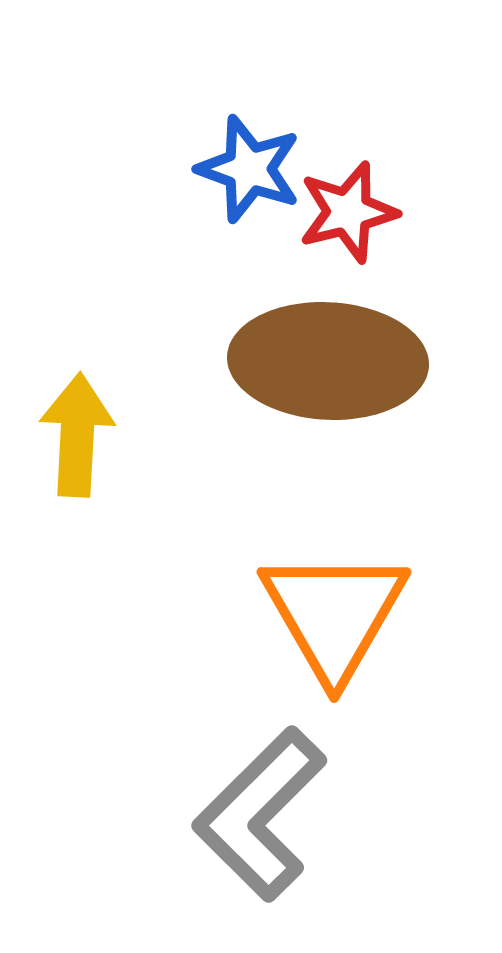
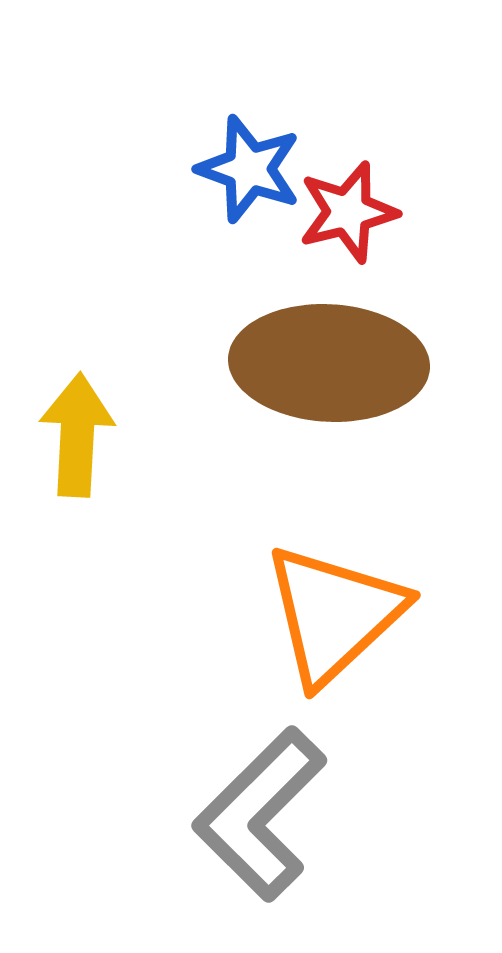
brown ellipse: moved 1 px right, 2 px down
orange triangle: rotated 17 degrees clockwise
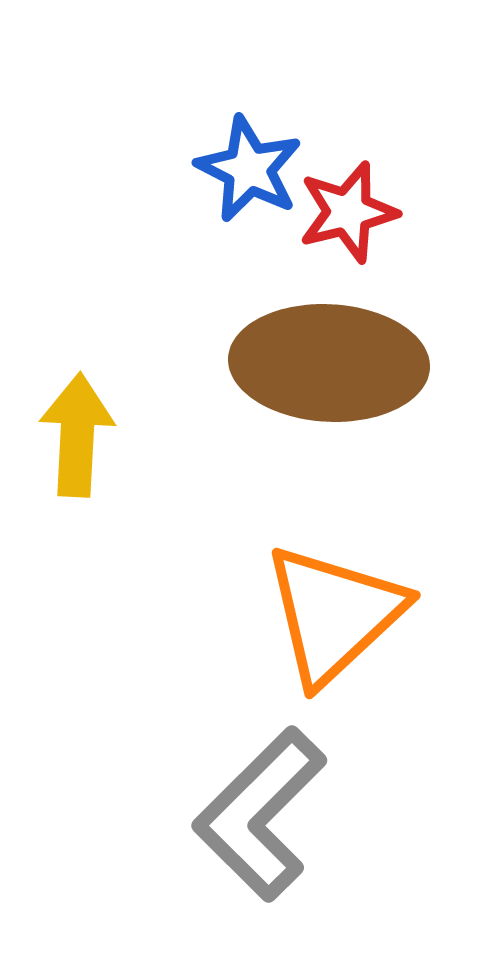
blue star: rotated 7 degrees clockwise
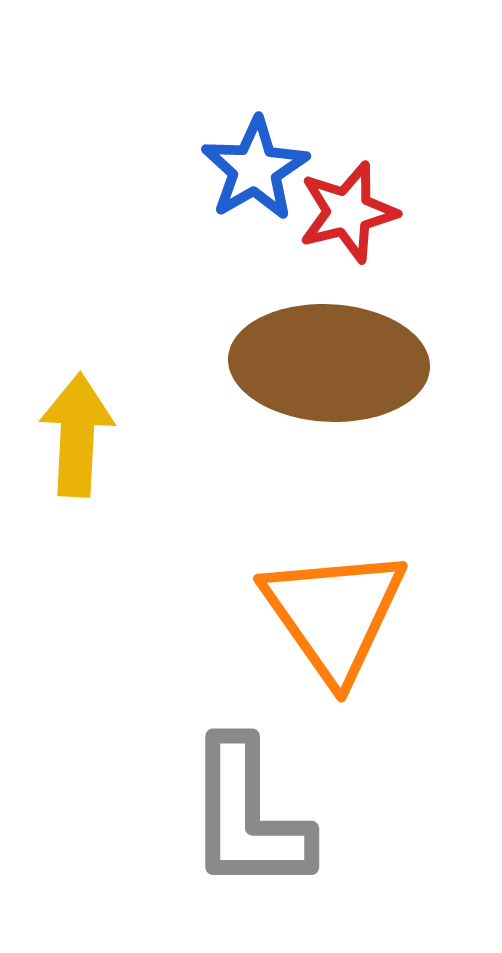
blue star: moved 6 px right; rotated 15 degrees clockwise
orange triangle: rotated 22 degrees counterclockwise
gray L-shape: moved 12 px left, 2 px down; rotated 45 degrees counterclockwise
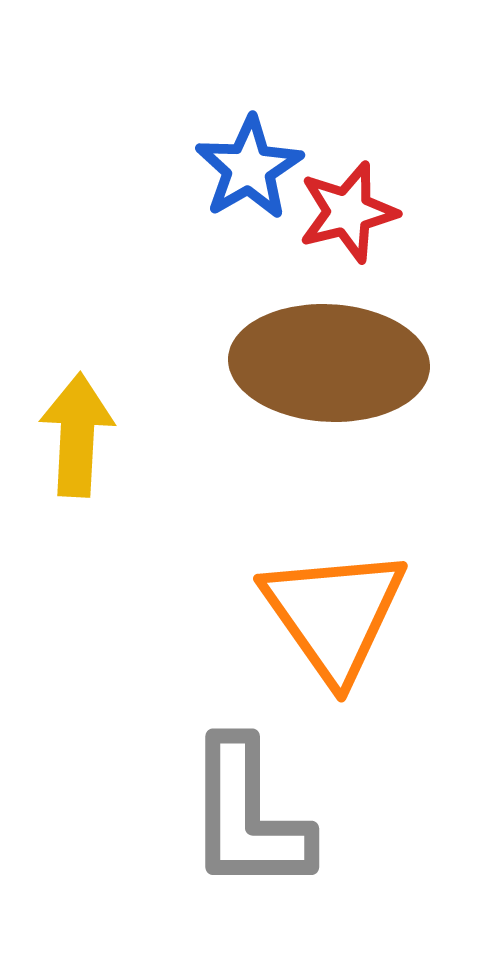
blue star: moved 6 px left, 1 px up
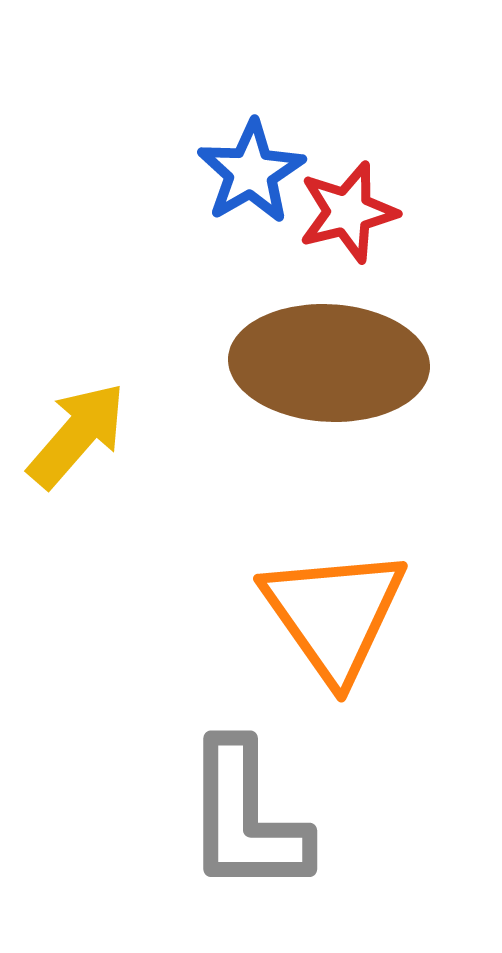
blue star: moved 2 px right, 4 px down
yellow arrow: rotated 38 degrees clockwise
gray L-shape: moved 2 px left, 2 px down
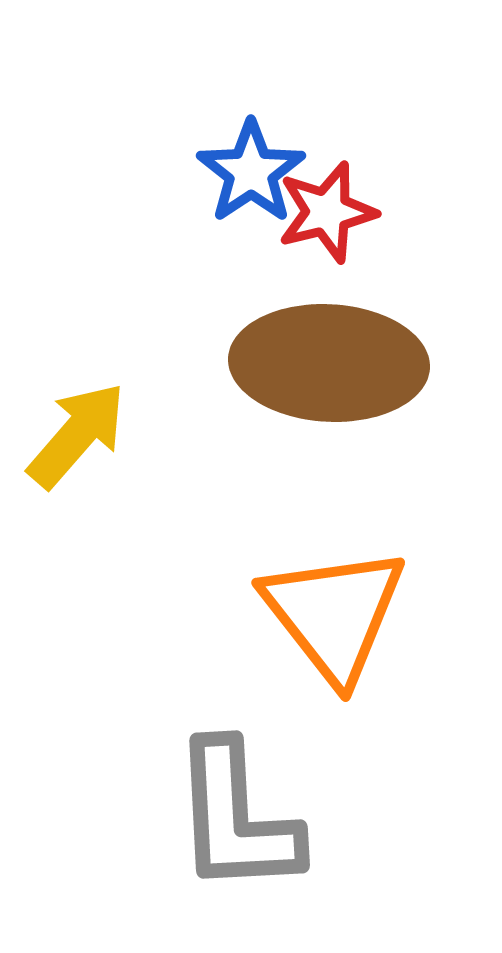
blue star: rotated 4 degrees counterclockwise
red star: moved 21 px left
orange triangle: rotated 3 degrees counterclockwise
gray L-shape: moved 10 px left; rotated 3 degrees counterclockwise
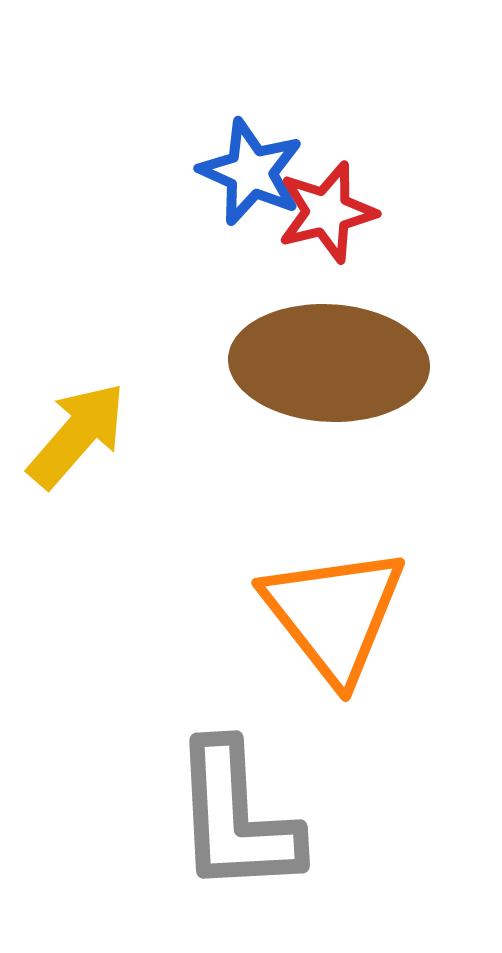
blue star: rotated 14 degrees counterclockwise
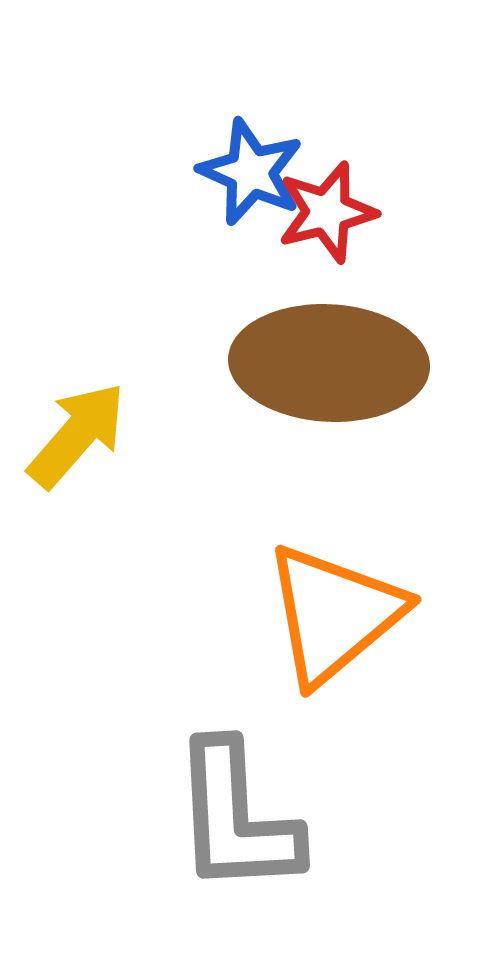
orange triangle: rotated 28 degrees clockwise
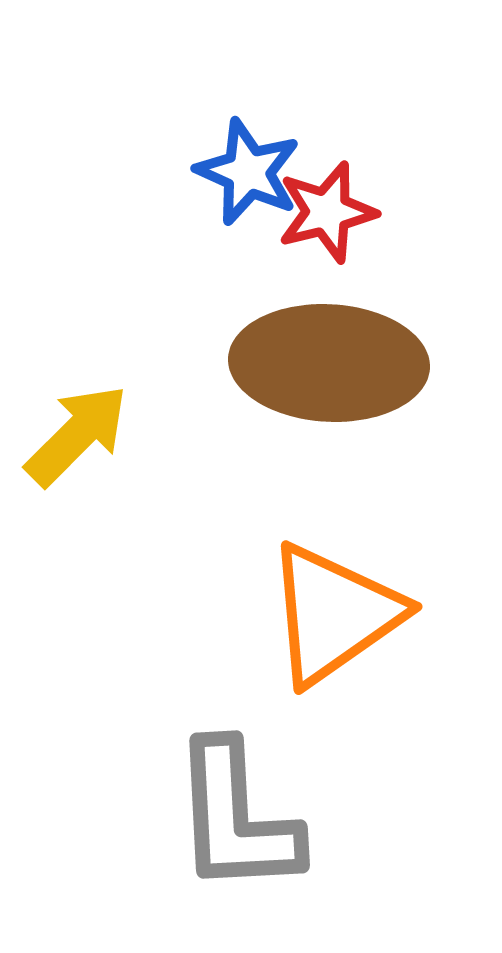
blue star: moved 3 px left
yellow arrow: rotated 4 degrees clockwise
orange triangle: rotated 5 degrees clockwise
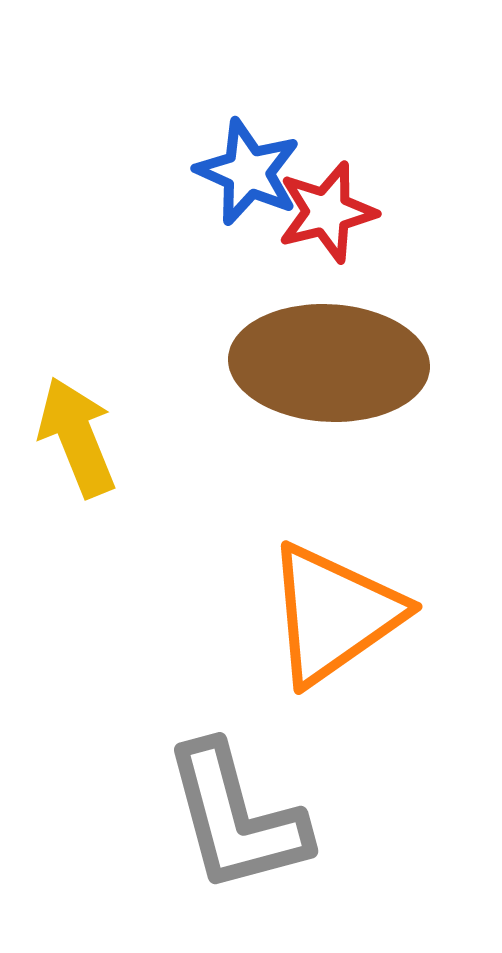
yellow arrow: moved 2 px down; rotated 67 degrees counterclockwise
gray L-shape: rotated 12 degrees counterclockwise
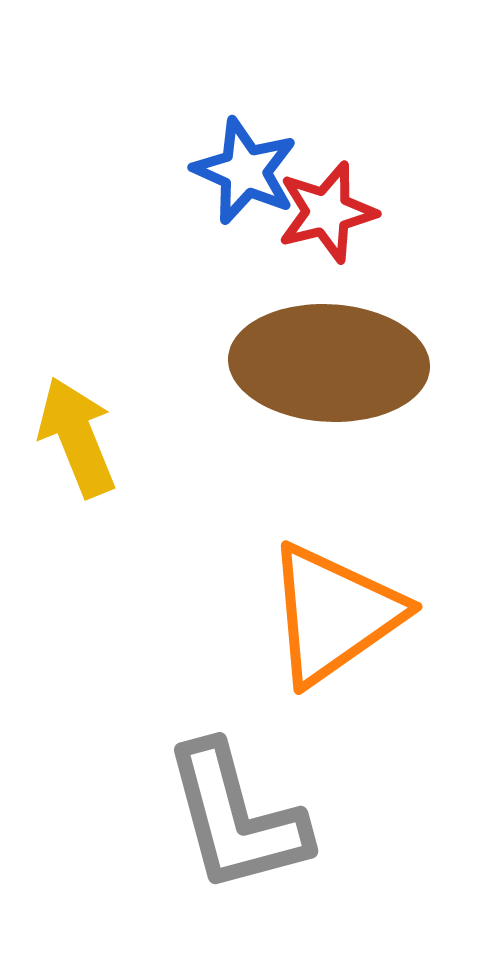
blue star: moved 3 px left, 1 px up
